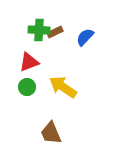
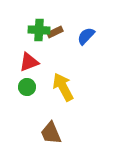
blue semicircle: moved 1 px right, 1 px up
yellow arrow: rotated 28 degrees clockwise
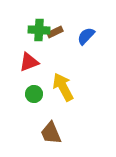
green circle: moved 7 px right, 7 px down
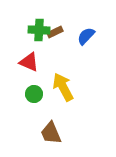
red triangle: rotated 45 degrees clockwise
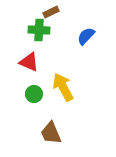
brown rectangle: moved 4 px left, 20 px up
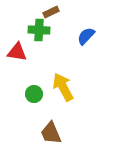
red triangle: moved 12 px left, 10 px up; rotated 15 degrees counterclockwise
